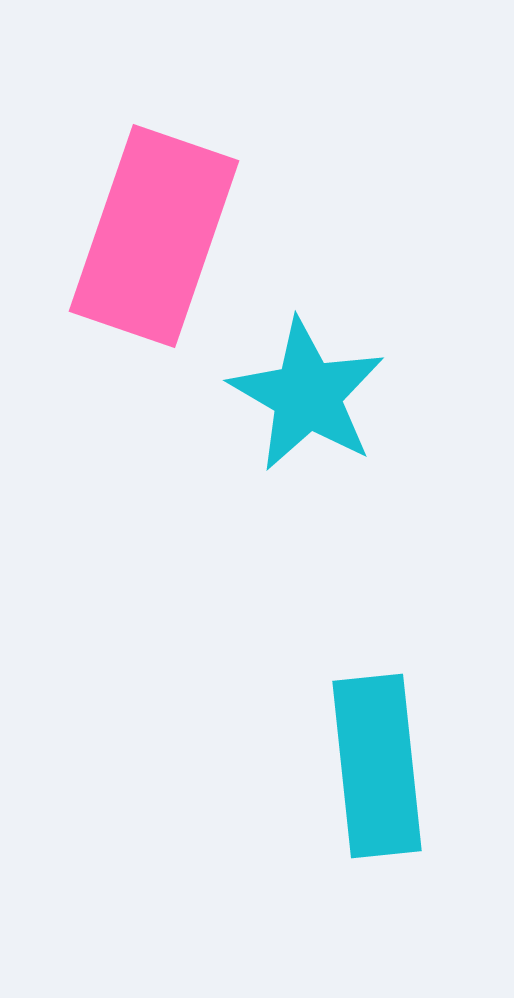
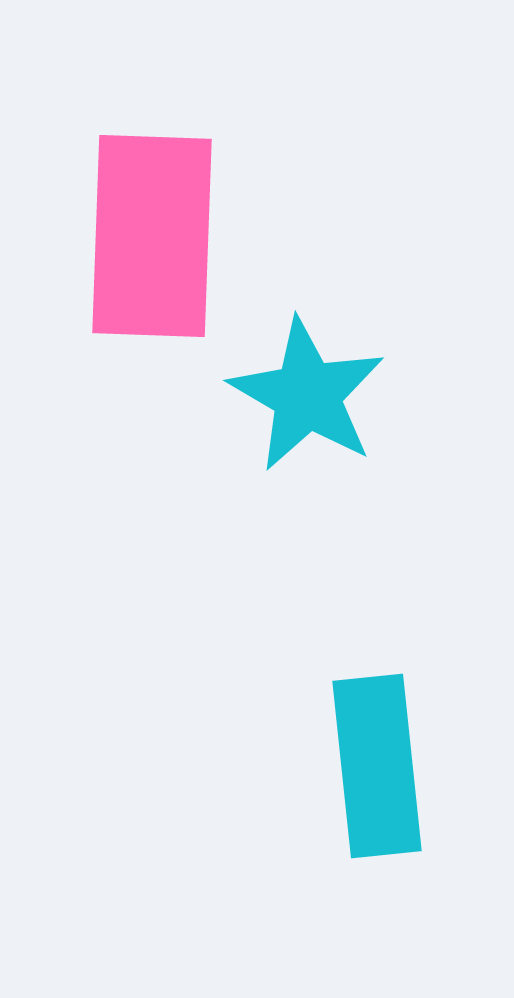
pink rectangle: moved 2 px left; rotated 17 degrees counterclockwise
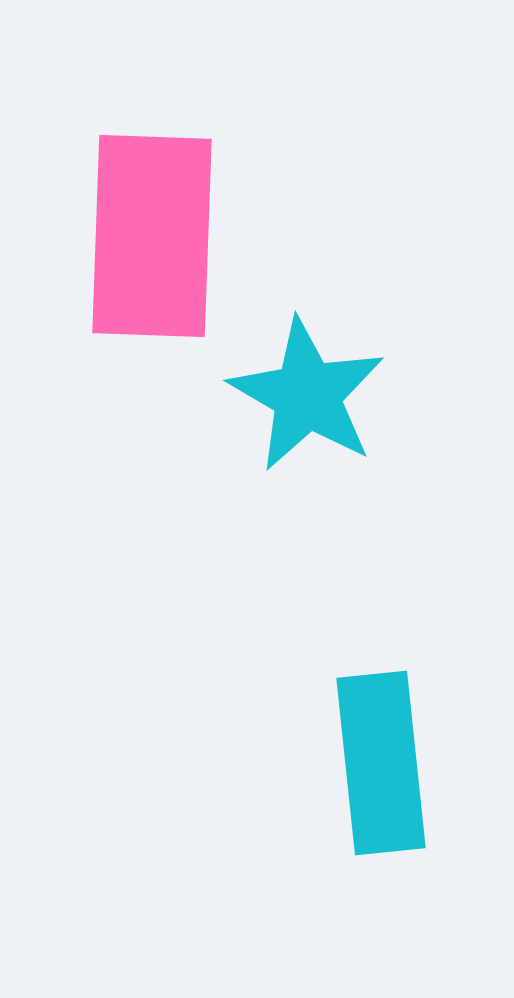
cyan rectangle: moved 4 px right, 3 px up
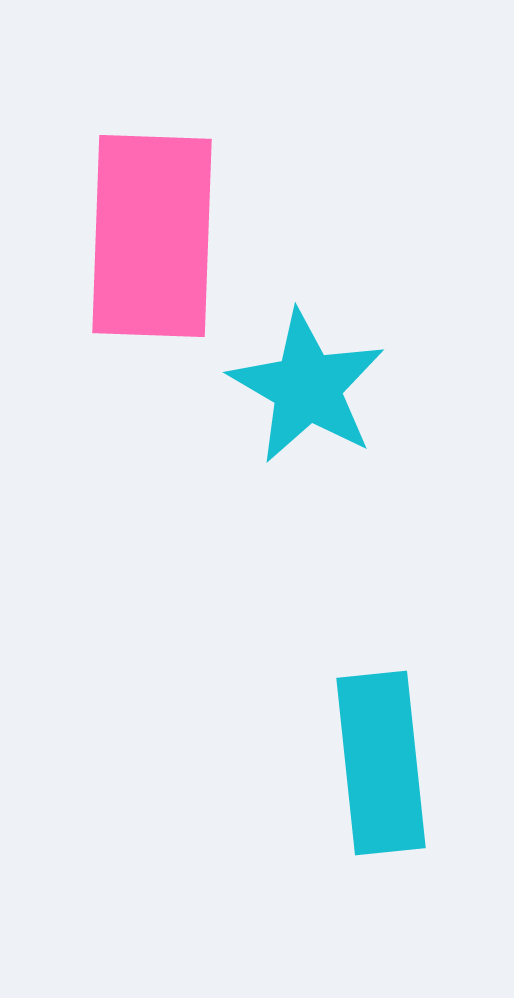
cyan star: moved 8 px up
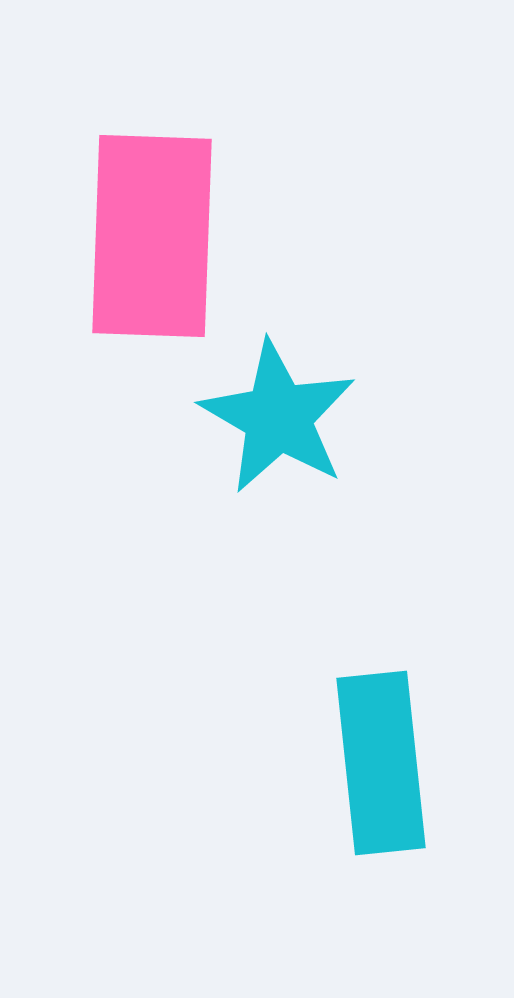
cyan star: moved 29 px left, 30 px down
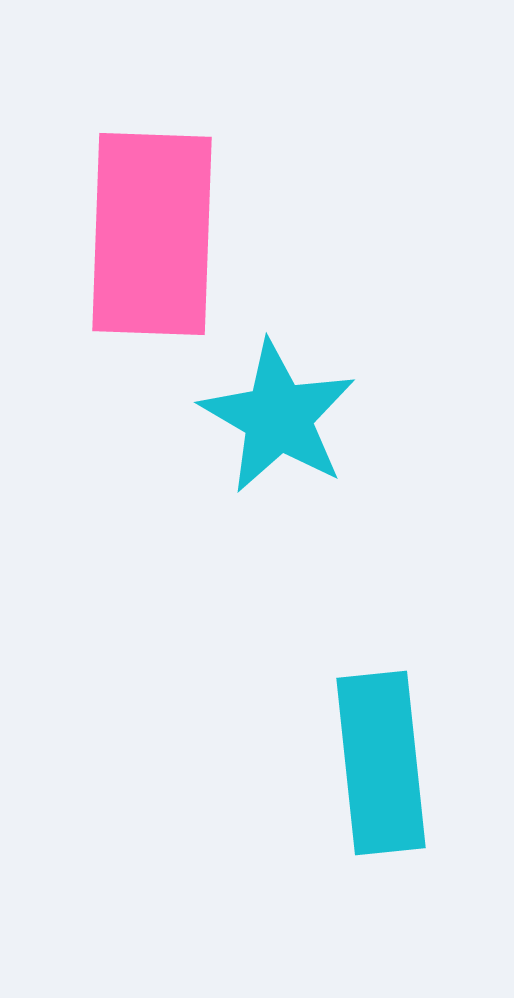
pink rectangle: moved 2 px up
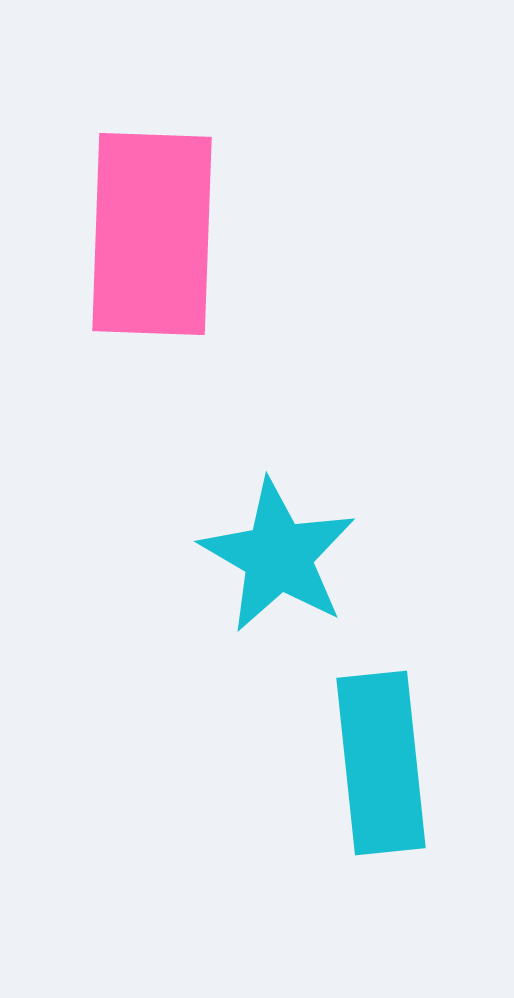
cyan star: moved 139 px down
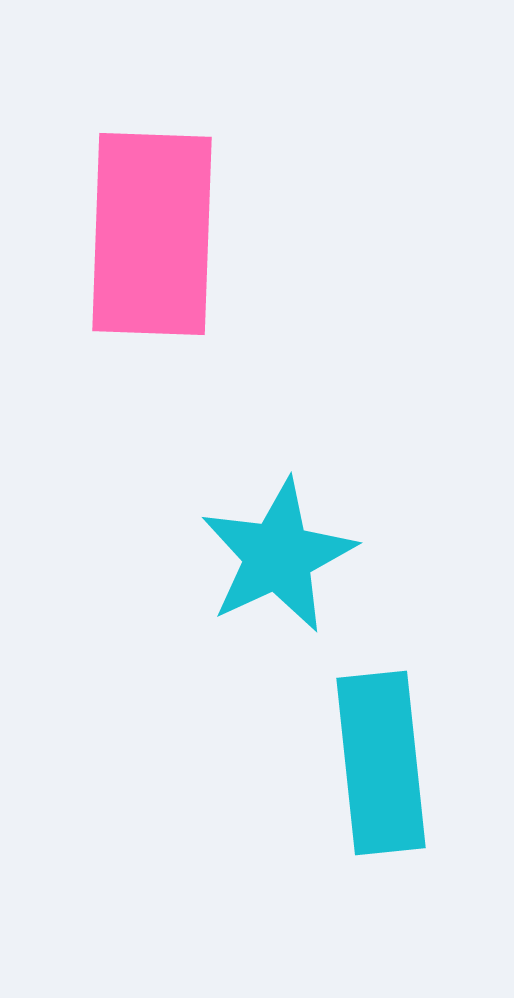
cyan star: rotated 17 degrees clockwise
